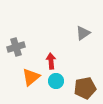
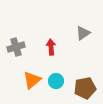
red arrow: moved 14 px up
orange triangle: moved 1 px right, 3 px down
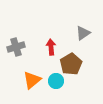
brown pentagon: moved 14 px left, 24 px up; rotated 20 degrees counterclockwise
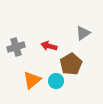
red arrow: moved 2 px left, 1 px up; rotated 70 degrees counterclockwise
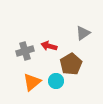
gray cross: moved 9 px right, 4 px down
orange triangle: moved 2 px down
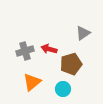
red arrow: moved 3 px down
brown pentagon: rotated 15 degrees clockwise
cyan circle: moved 7 px right, 8 px down
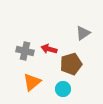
gray cross: rotated 30 degrees clockwise
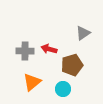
gray cross: rotated 12 degrees counterclockwise
brown pentagon: moved 1 px right, 1 px down
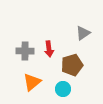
red arrow: rotated 112 degrees counterclockwise
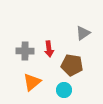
brown pentagon: rotated 25 degrees clockwise
cyan circle: moved 1 px right, 1 px down
